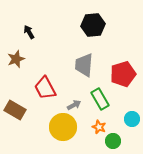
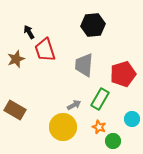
red trapezoid: moved 38 px up; rotated 10 degrees clockwise
green rectangle: rotated 60 degrees clockwise
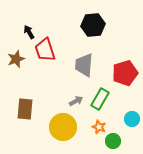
red pentagon: moved 2 px right, 1 px up
gray arrow: moved 2 px right, 4 px up
brown rectangle: moved 10 px right, 1 px up; rotated 65 degrees clockwise
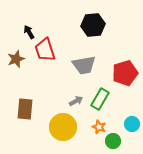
gray trapezoid: rotated 105 degrees counterclockwise
cyan circle: moved 5 px down
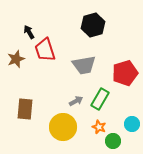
black hexagon: rotated 10 degrees counterclockwise
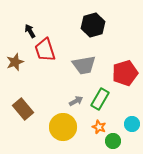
black arrow: moved 1 px right, 1 px up
brown star: moved 1 px left, 3 px down
brown rectangle: moved 2 px left; rotated 45 degrees counterclockwise
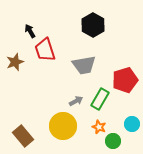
black hexagon: rotated 15 degrees counterclockwise
red pentagon: moved 7 px down
brown rectangle: moved 27 px down
yellow circle: moved 1 px up
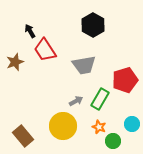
red trapezoid: rotated 15 degrees counterclockwise
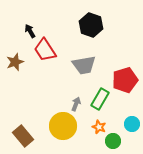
black hexagon: moved 2 px left; rotated 10 degrees counterclockwise
gray arrow: moved 3 px down; rotated 40 degrees counterclockwise
